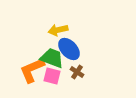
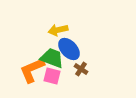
brown cross: moved 4 px right, 3 px up
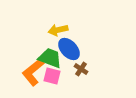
green trapezoid: moved 2 px left
orange L-shape: moved 1 px right, 2 px down; rotated 16 degrees counterclockwise
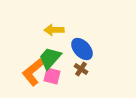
yellow arrow: moved 4 px left; rotated 12 degrees clockwise
blue ellipse: moved 13 px right
green trapezoid: rotated 70 degrees counterclockwise
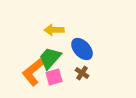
brown cross: moved 1 px right, 4 px down
pink square: moved 2 px right, 1 px down; rotated 30 degrees counterclockwise
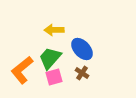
orange L-shape: moved 11 px left, 2 px up
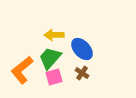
yellow arrow: moved 5 px down
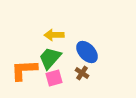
blue ellipse: moved 5 px right, 3 px down
orange L-shape: moved 2 px right; rotated 36 degrees clockwise
pink square: moved 1 px down
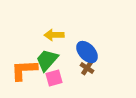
green trapezoid: moved 3 px left, 2 px down
brown cross: moved 5 px right, 5 px up
